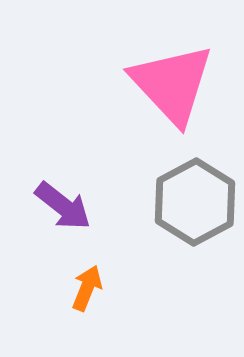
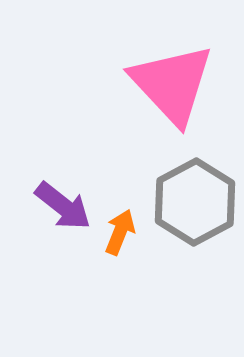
orange arrow: moved 33 px right, 56 px up
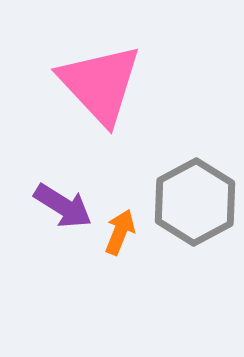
pink triangle: moved 72 px left
purple arrow: rotated 6 degrees counterclockwise
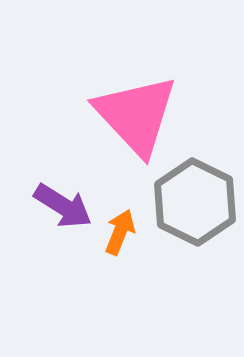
pink triangle: moved 36 px right, 31 px down
gray hexagon: rotated 6 degrees counterclockwise
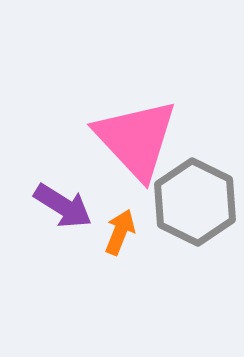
pink triangle: moved 24 px down
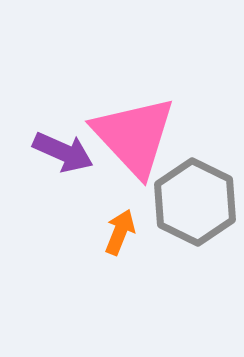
pink triangle: moved 2 px left, 3 px up
purple arrow: moved 54 px up; rotated 8 degrees counterclockwise
